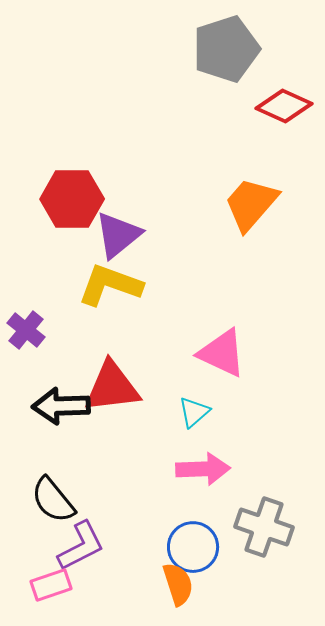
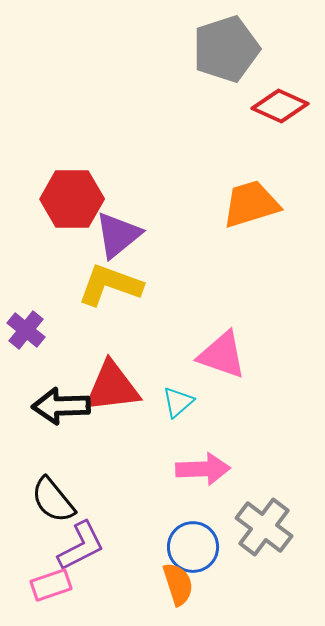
red diamond: moved 4 px left
orange trapezoid: rotated 32 degrees clockwise
pink triangle: moved 2 px down; rotated 6 degrees counterclockwise
cyan triangle: moved 16 px left, 10 px up
gray cross: rotated 18 degrees clockwise
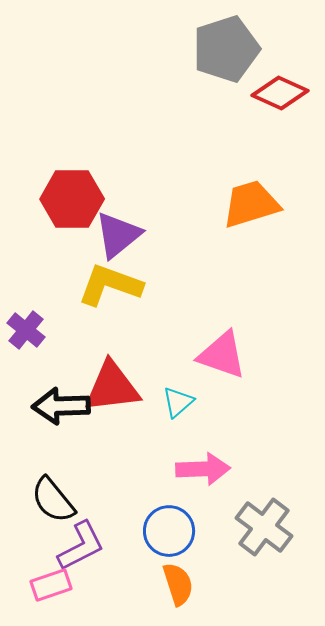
red diamond: moved 13 px up
blue circle: moved 24 px left, 16 px up
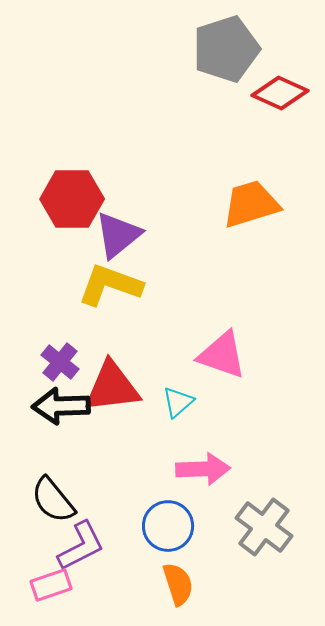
purple cross: moved 34 px right, 32 px down
blue circle: moved 1 px left, 5 px up
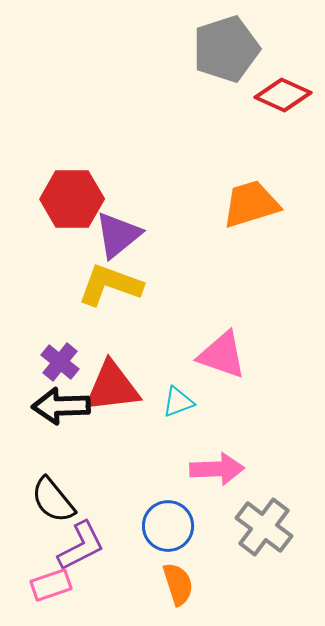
red diamond: moved 3 px right, 2 px down
cyan triangle: rotated 20 degrees clockwise
pink arrow: moved 14 px right
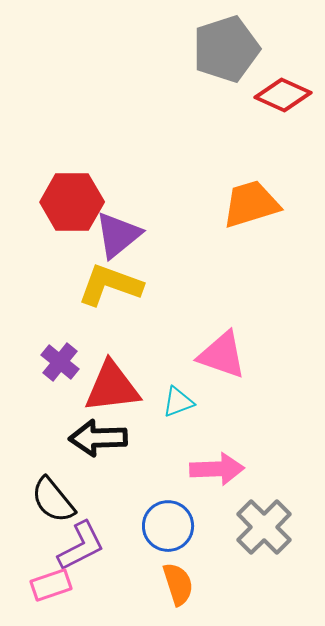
red hexagon: moved 3 px down
black arrow: moved 37 px right, 32 px down
gray cross: rotated 8 degrees clockwise
